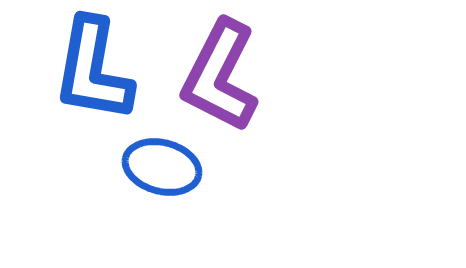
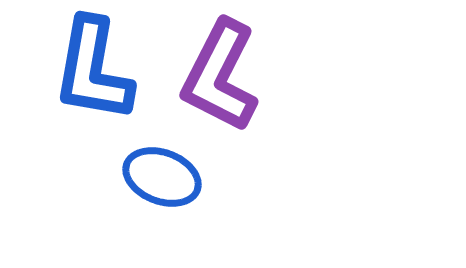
blue ellipse: moved 10 px down; rotated 6 degrees clockwise
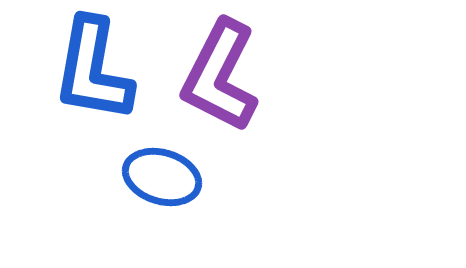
blue ellipse: rotated 4 degrees counterclockwise
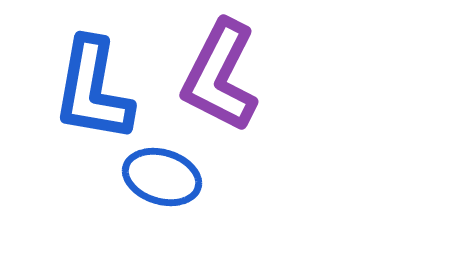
blue L-shape: moved 20 px down
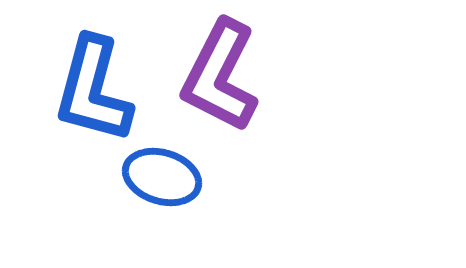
blue L-shape: rotated 5 degrees clockwise
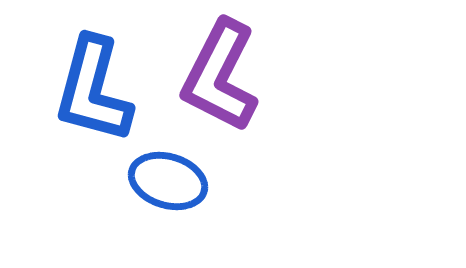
blue ellipse: moved 6 px right, 4 px down
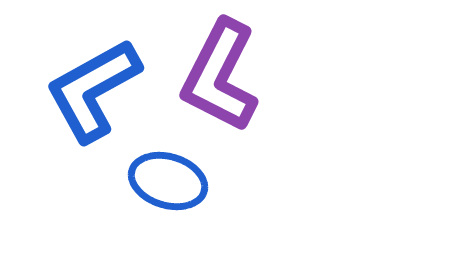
blue L-shape: rotated 46 degrees clockwise
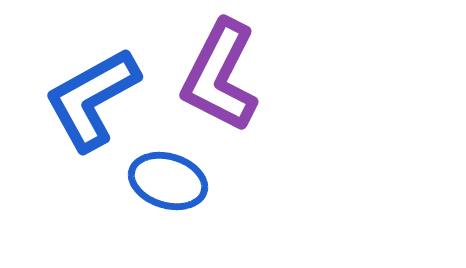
blue L-shape: moved 1 px left, 9 px down
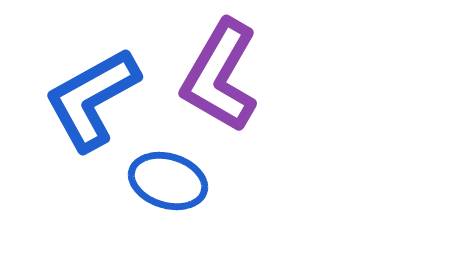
purple L-shape: rotated 3 degrees clockwise
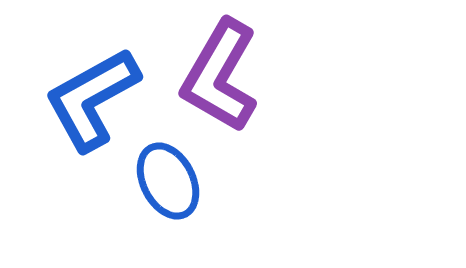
blue ellipse: rotated 46 degrees clockwise
